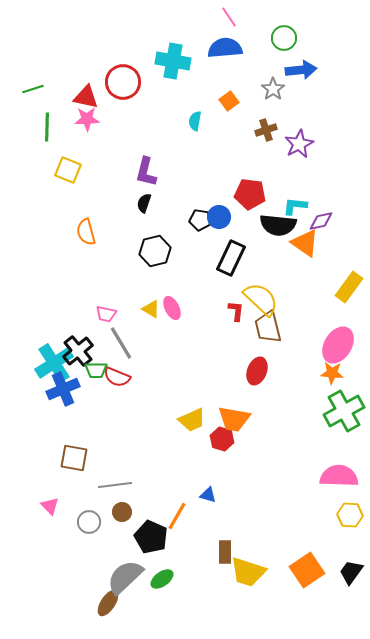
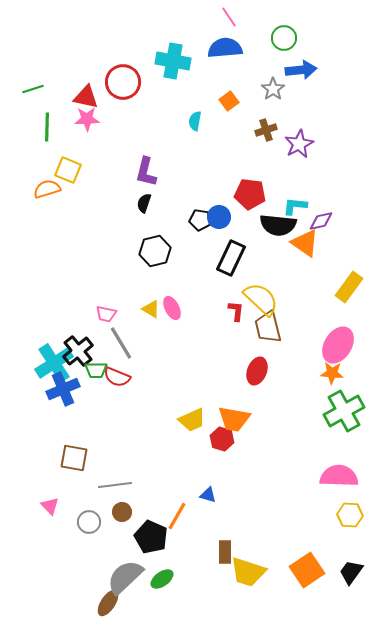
orange semicircle at (86, 232): moved 39 px left, 43 px up; rotated 88 degrees clockwise
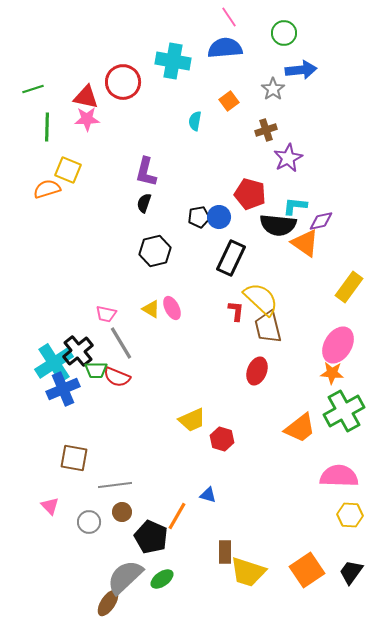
green circle at (284, 38): moved 5 px up
purple star at (299, 144): moved 11 px left, 14 px down
red pentagon at (250, 194): rotated 8 degrees clockwise
black pentagon at (200, 220): moved 1 px left, 3 px up; rotated 20 degrees counterclockwise
orange trapezoid at (234, 419): moved 66 px right, 9 px down; rotated 48 degrees counterclockwise
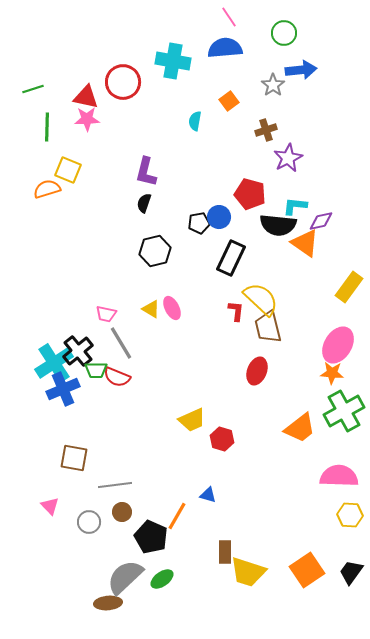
gray star at (273, 89): moved 4 px up
black pentagon at (199, 217): moved 6 px down
brown ellipse at (108, 603): rotated 52 degrees clockwise
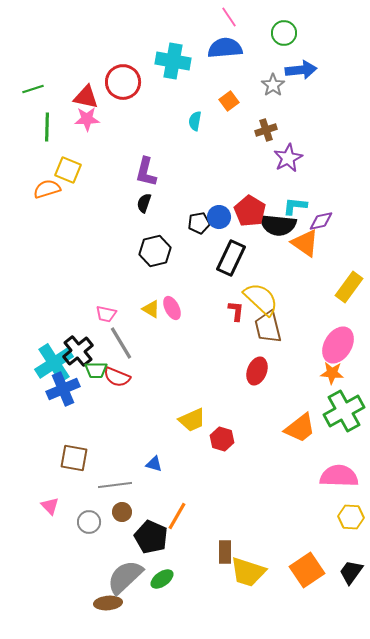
red pentagon at (250, 194): moved 17 px down; rotated 16 degrees clockwise
blue triangle at (208, 495): moved 54 px left, 31 px up
yellow hexagon at (350, 515): moved 1 px right, 2 px down
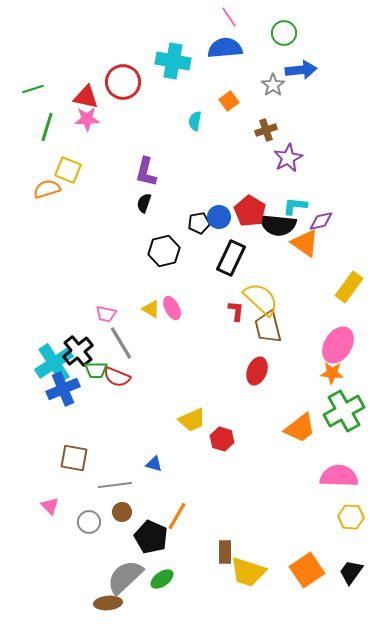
green line at (47, 127): rotated 16 degrees clockwise
black hexagon at (155, 251): moved 9 px right
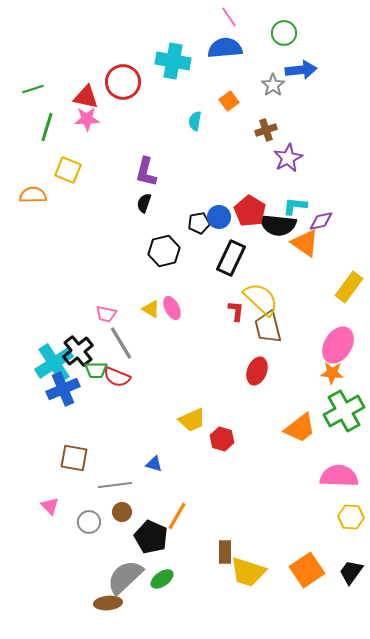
orange semicircle at (47, 189): moved 14 px left, 6 px down; rotated 16 degrees clockwise
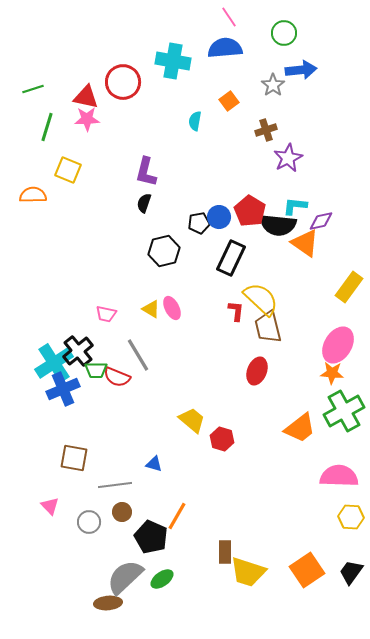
gray line at (121, 343): moved 17 px right, 12 px down
yellow trapezoid at (192, 420): rotated 116 degrees counterclockwise
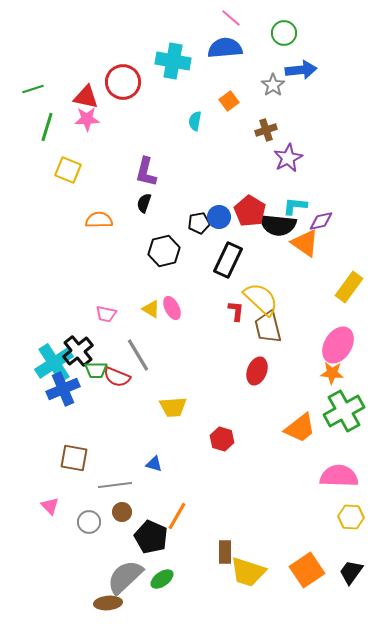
pink line at (229, 17): moved 2 px right, 1 px down; rotated 15 degrees counterclockwise
orange semicircle at (33, 195): moved 66 px right, 25 px down
black rectangle at (231, 258): moved 3 px left, 2 px down
yellow trapezoid at (192, 420): moved 19 px left, 13 px up; rotated 136 degrees clockwise
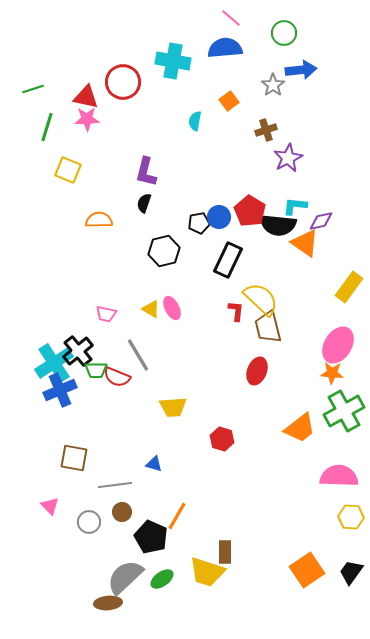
blue cross at (63, 389): moved 3 px left, 1 px down
yellow trapezoid at (248, 572): moved 41 px left
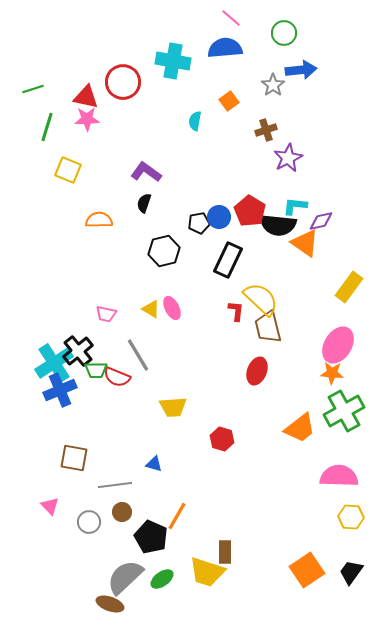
purple L-shape at (146, 172): rotated 112 degrees clockwise
brown ellipse at (108, 603): moved 2 px right, 1 px down; rotated 24 degrees clockwise
